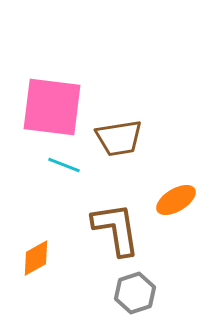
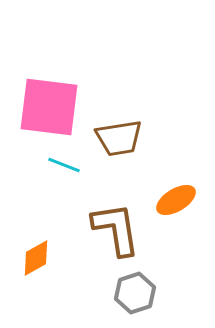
pink square: moved 3 px left
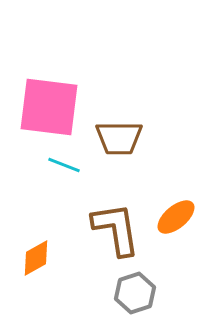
brown trapezoid: rotated 9 degrees clockwise
orange ellipse: moved 17 px down; rotated 9 degrees counterclockwise
